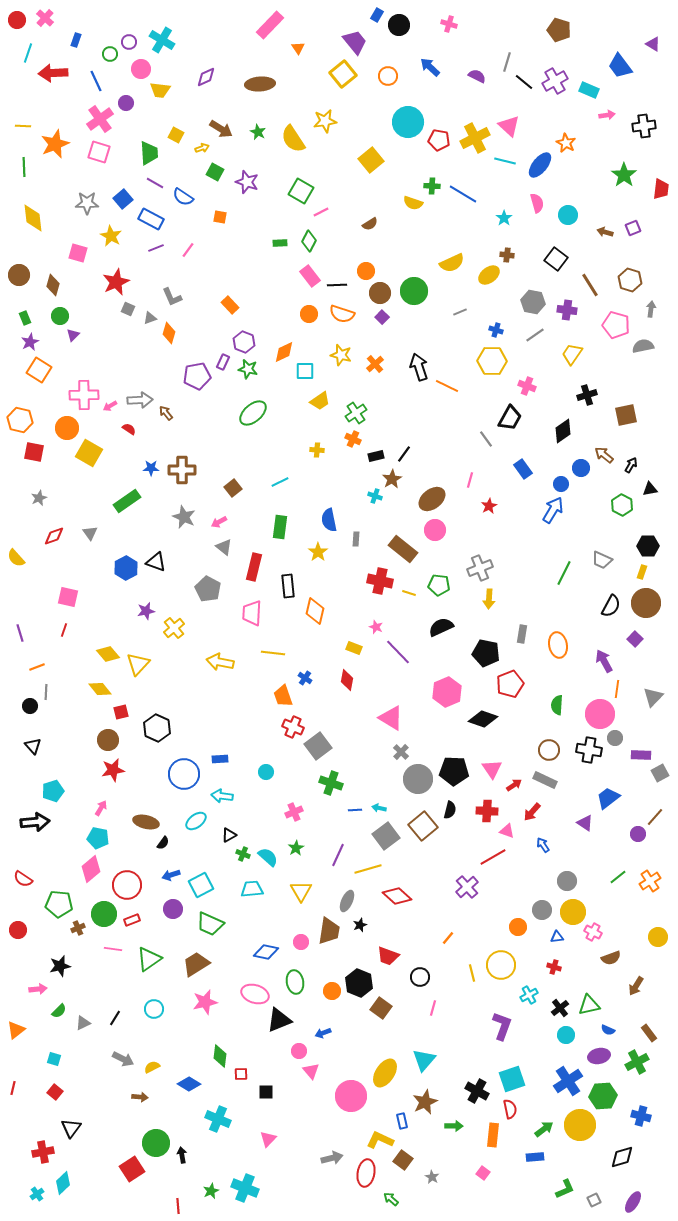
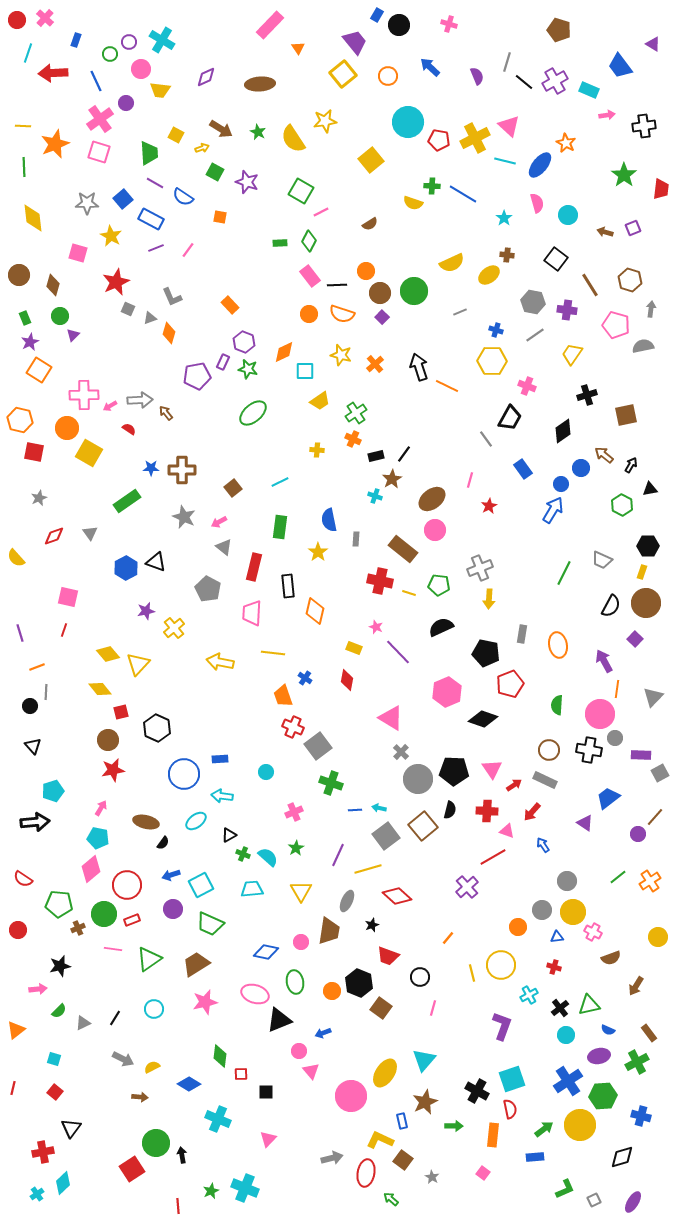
purple semicircle at (477, 76): rotated 42 degrees clockwise
black star at (360, 925): moved 12 px right
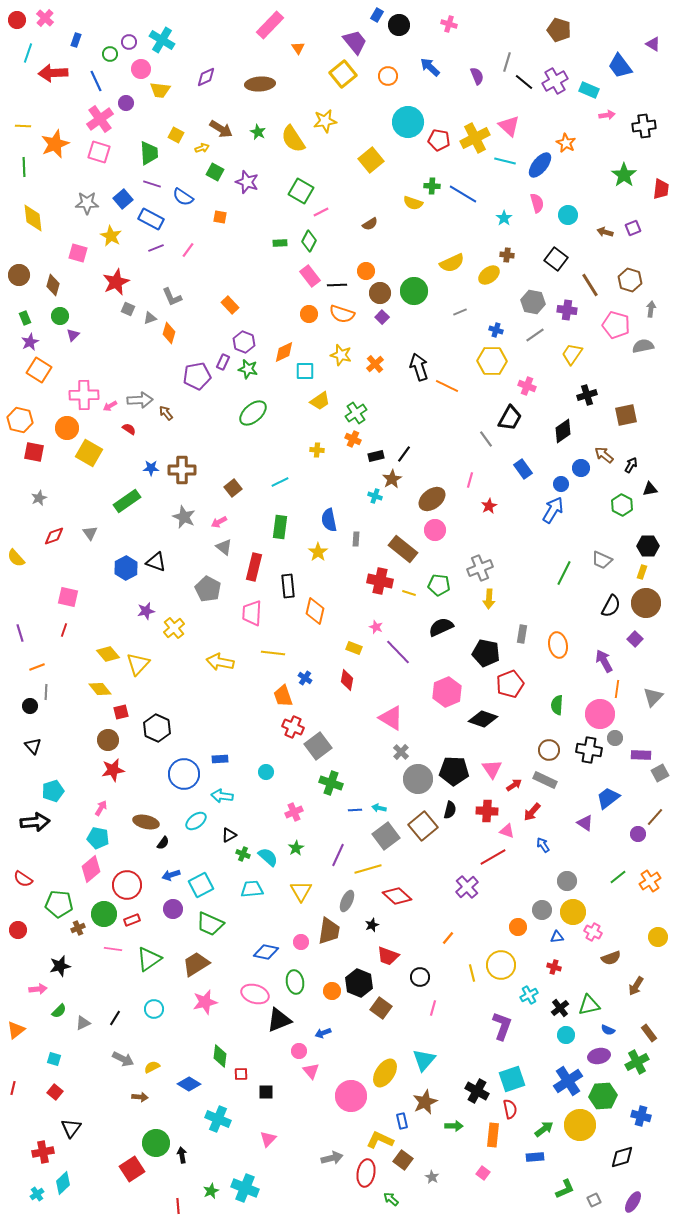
purple line at (155, 183): moved 3 px left, 1 px down; rotated 12 degrees counterclockwise
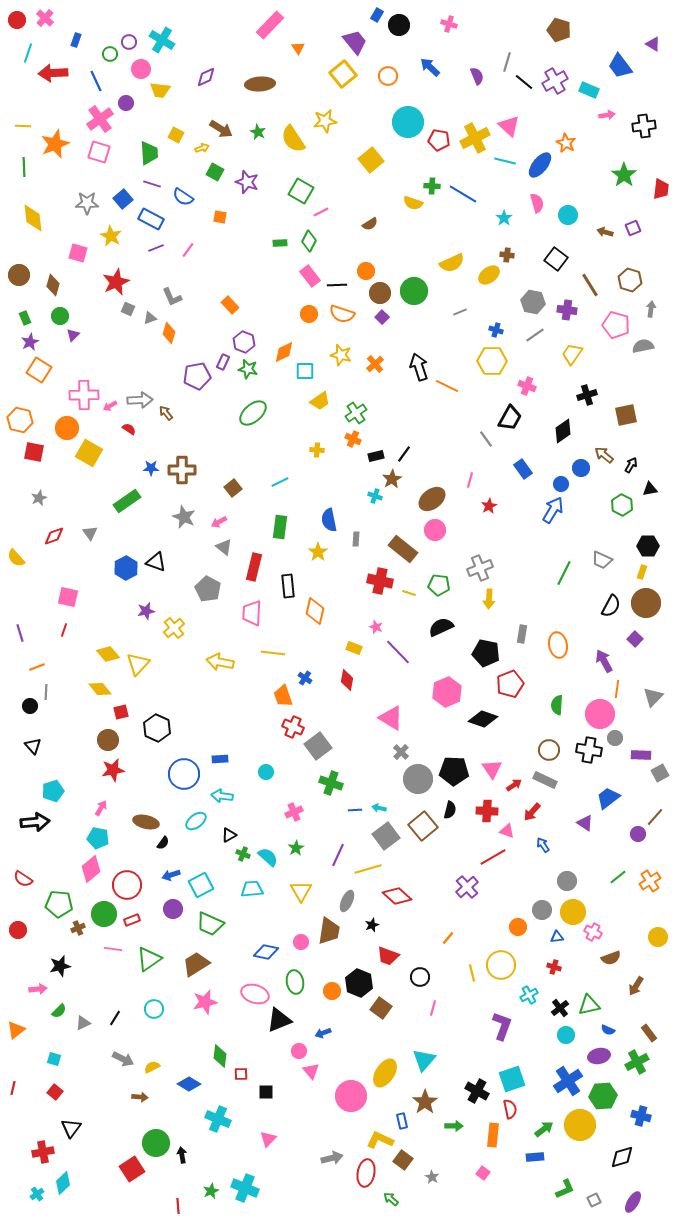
brown star at (425, 1102): rotated 10 degrees counterclockwise
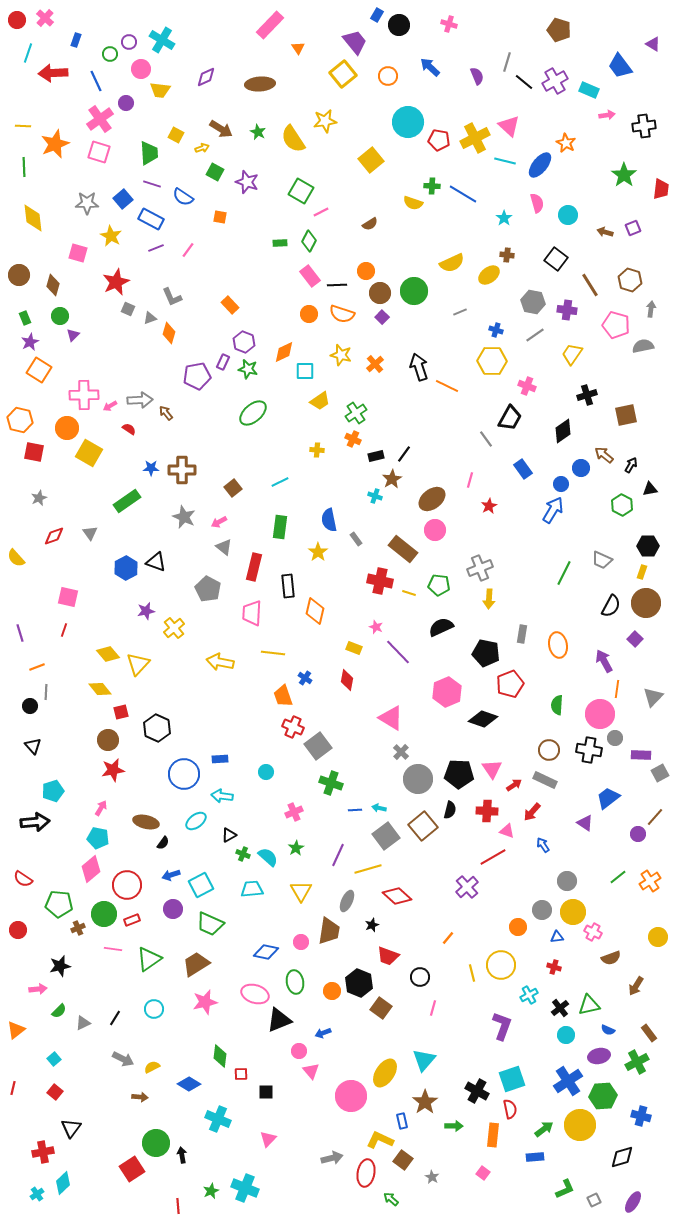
gray rectangle at (356, 539): rotated 40 degrees counterclockwise
black pentagon at (454, 771): moved 5 px right, 3 px down
cyan square at (54, 1059): rotated 32 degrees clockwise
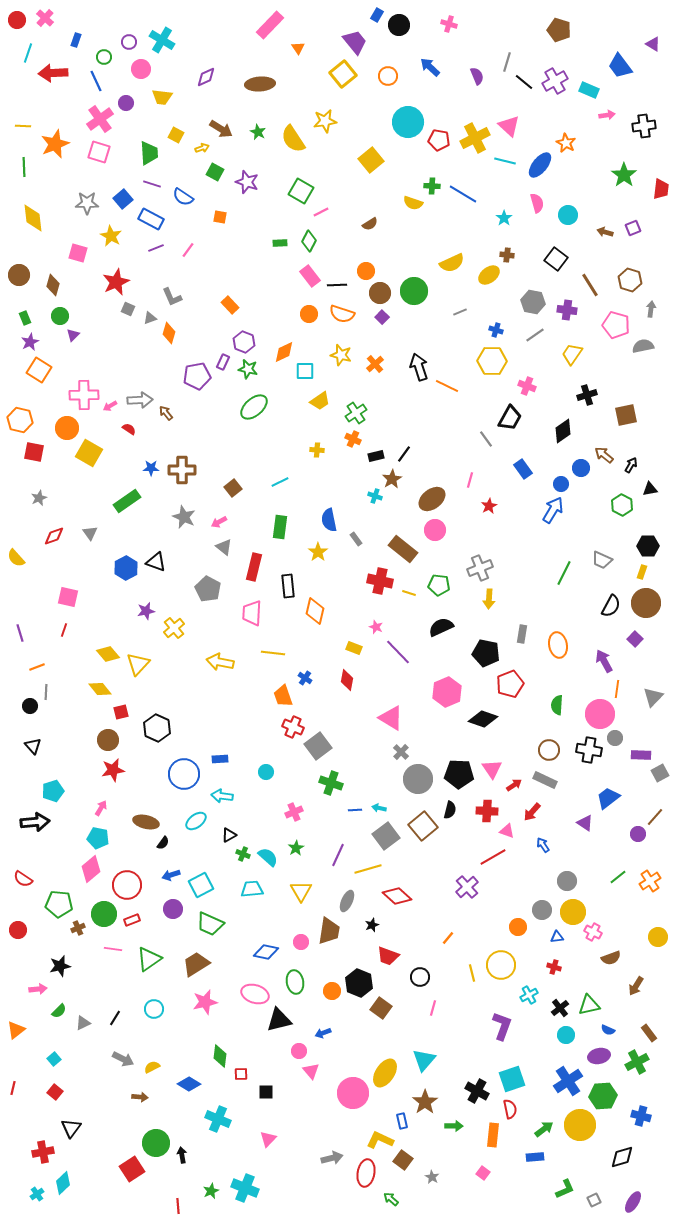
green circle at (110, 54): moved 6 px left, 3 px down
yellow trapezoid at (160, 90): moved 2 px right, 7 px down
green ellipse at (253, 413): moved 1 px right, 6 px up
black triangle at (279, 1020): rotated 8 degrees clockwise
pink circle at (351, 1096): moved 2 px right, 3 px up
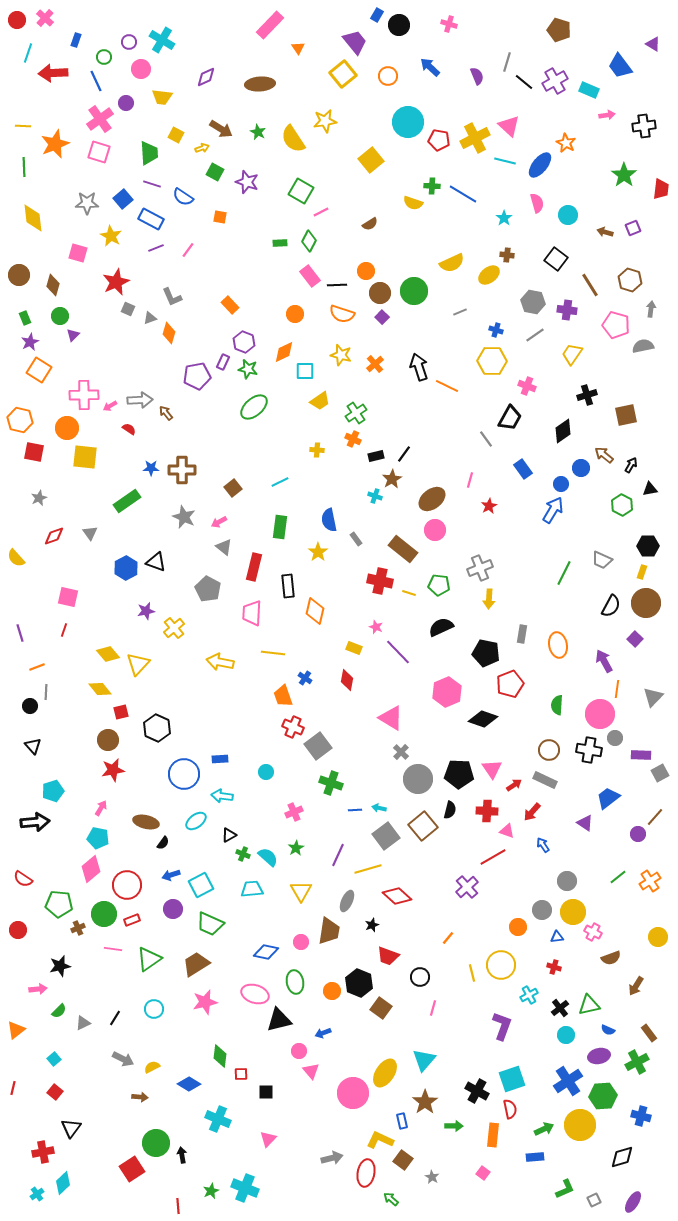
orange circle at (309, 314): moved 14 px left
yellow square at (89, 453): moved 4 px left, 4 px down; rotated 24 degrees counterclockwise
green arrow at (544, 1129): rotated 12 degrees clockwise
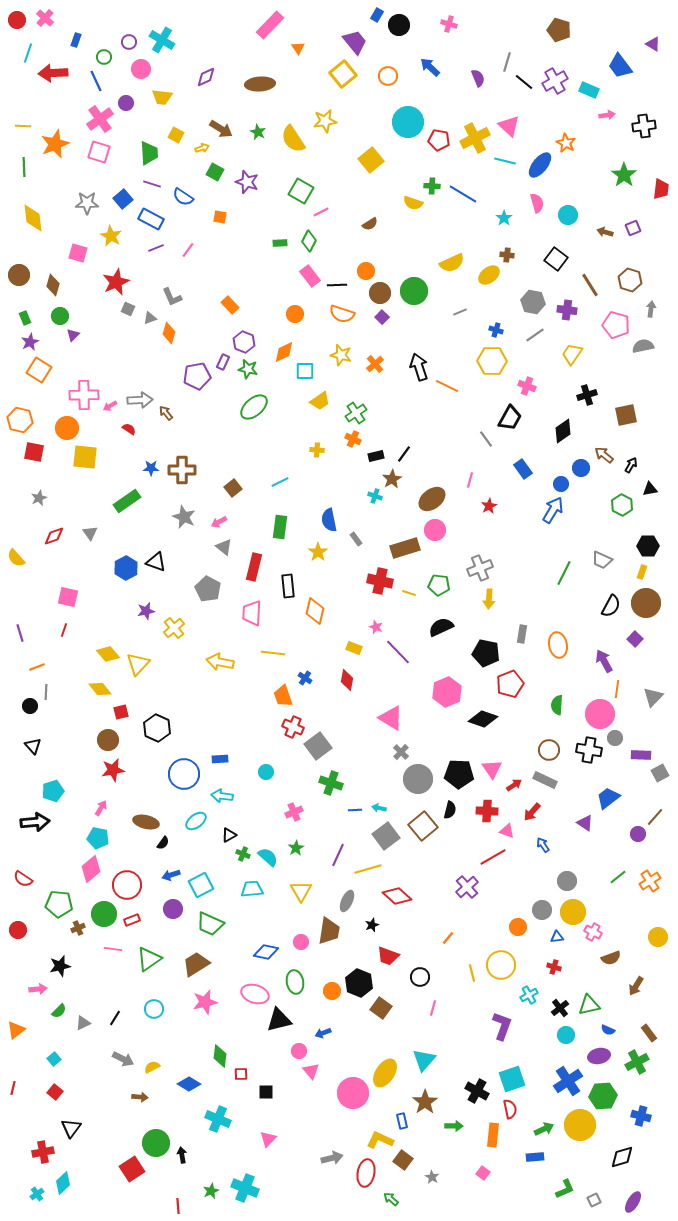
purple semicircle at (477, 76): moved 1 px right, 2 px down
brown rectangle at (403, 549): moved 2 px right, 1 px up; rotated 56 degrees counterclockwise
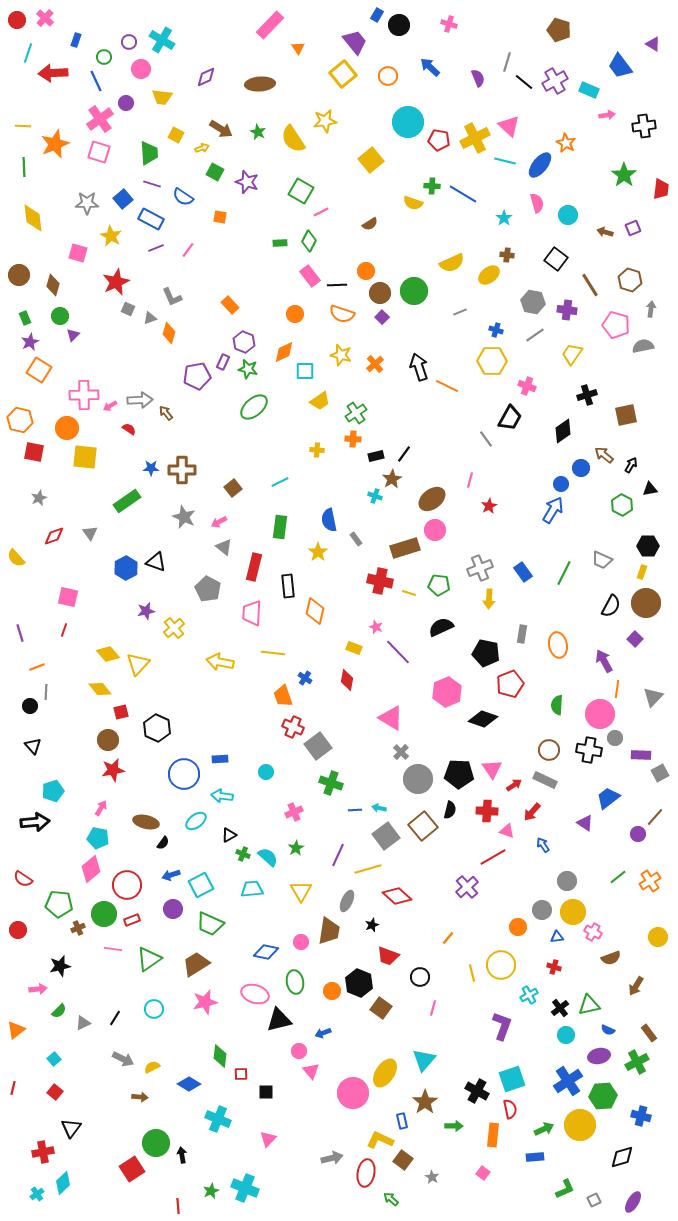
orange cross at (353, 439): rotated 21 degrees counterclockwise
blue rectangle at (523, 469): moved 103 px down
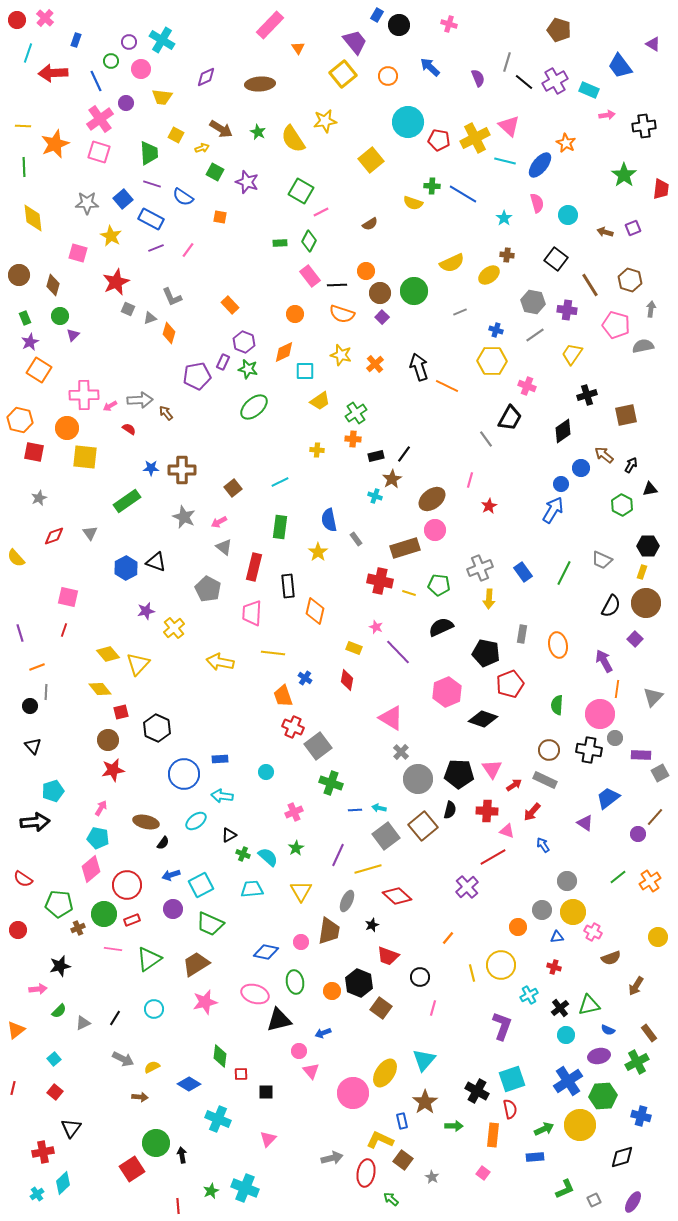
green circle at (104, 57): moved 7 px right, 4 px down
